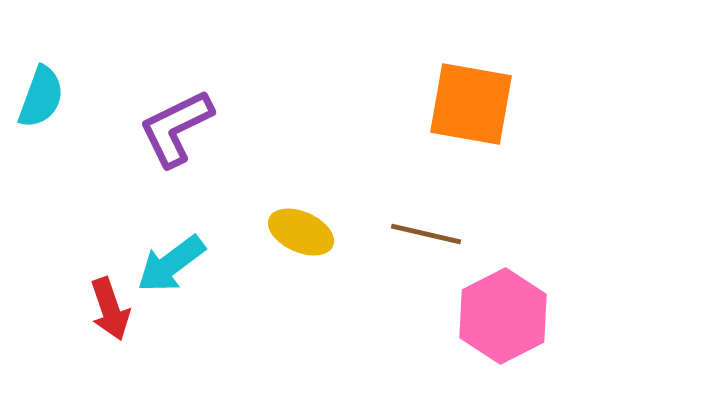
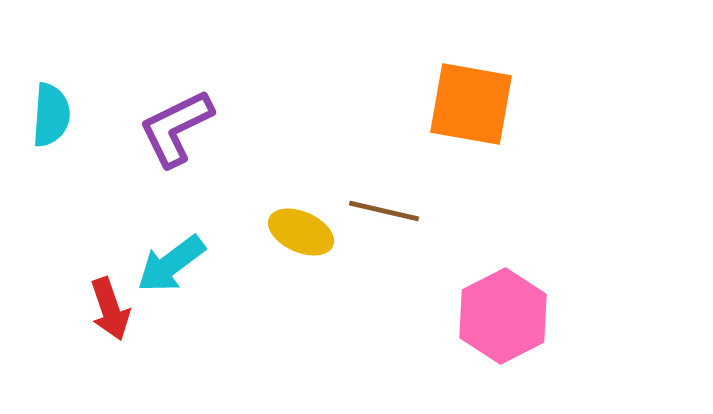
cyan semicircle: moved 10 px right, 18 px down; rotated 16 degrees counterclockwise
brown line: moved 42 px left, 23 px up
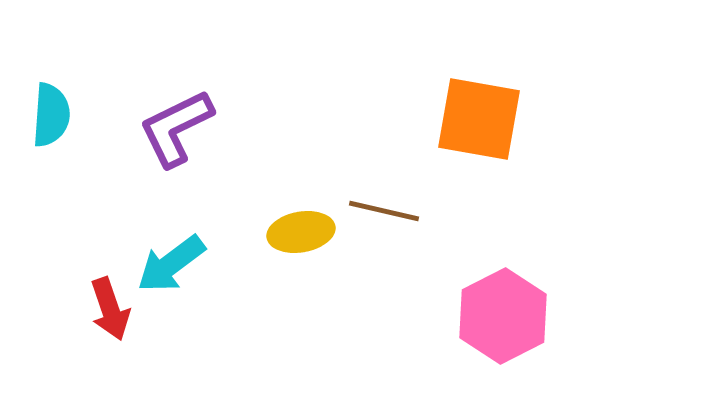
orange square: moved 8 px right, 15 px down
yellow ellipse: rotated 34 degrees counterclockwise
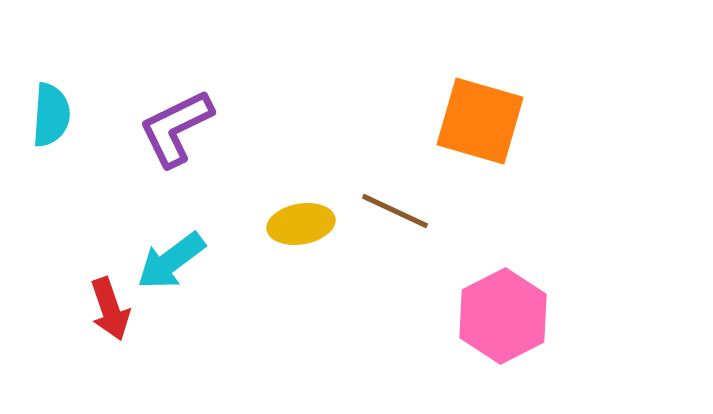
orange square: moved 1 px right, 2 px down; rotated 6 degrees clockwise
brown line: moved 11 px right; rotated 12 degrees clockwise
yellow ellipse: moved 8 px up
cyan arrow: moved 3 px up
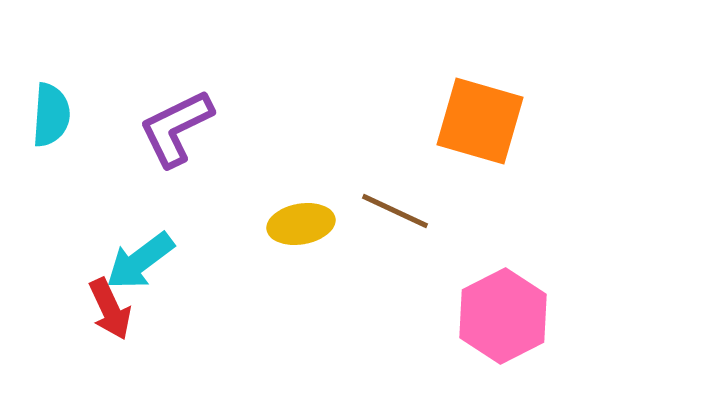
cyan arrow: moved 31 px left
red arrow: rotated 6 degrees counterclockwise
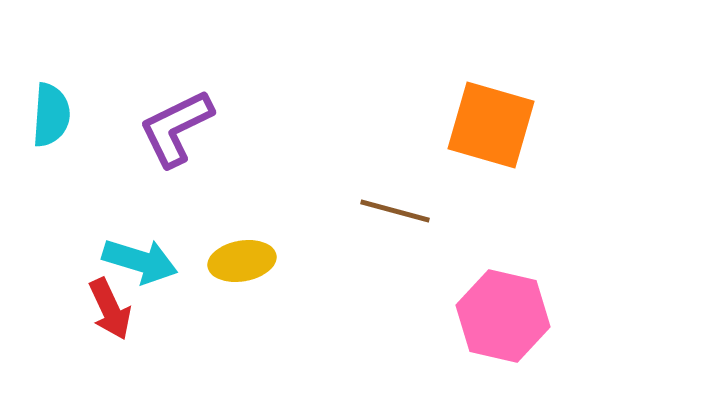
orange square: moved 11 px right, 4 px down
brown line: rotated 10 degrees counterclockwise
yellow ellipse: moved 59 px left, 37 px down
cyan arrow: rotated 126 degrees counterclockwise
pink hexagon: rotated 20 degrees counterclockwise
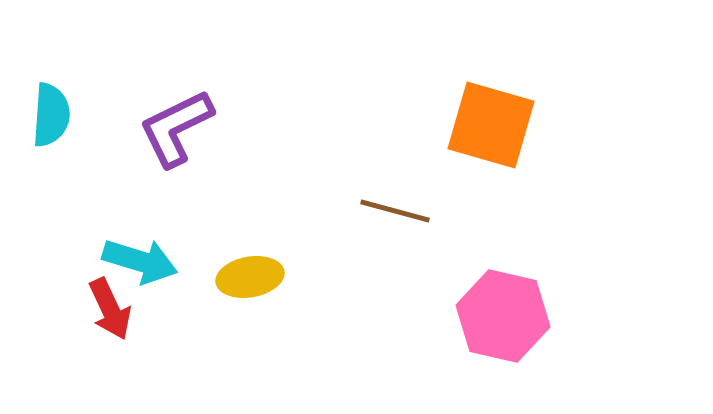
yellow ellipse: moved 8 px right, 16 px down
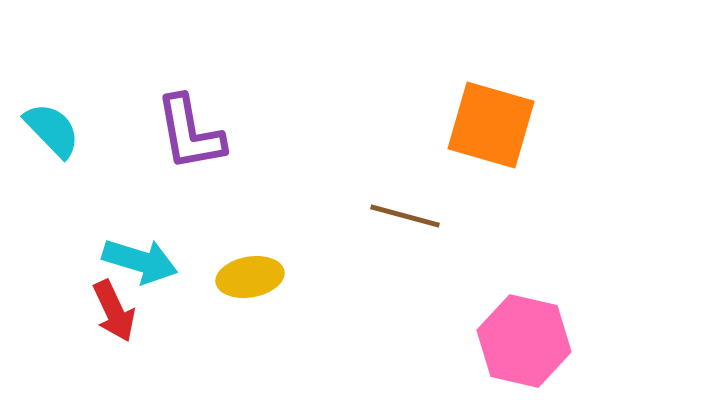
cyan semicircle: moved 1 px right, 15 px down; rotated 48 degrees counterclockwise
purple L-shape: moved 14 px right, 5 px down; rotated 74 degrees counterclockwise
brown line: moved 10 px right, 5 px down
red arrow: moved 4 px right, 2 px down
pink hexagon: moved 21 px right, 25 px down
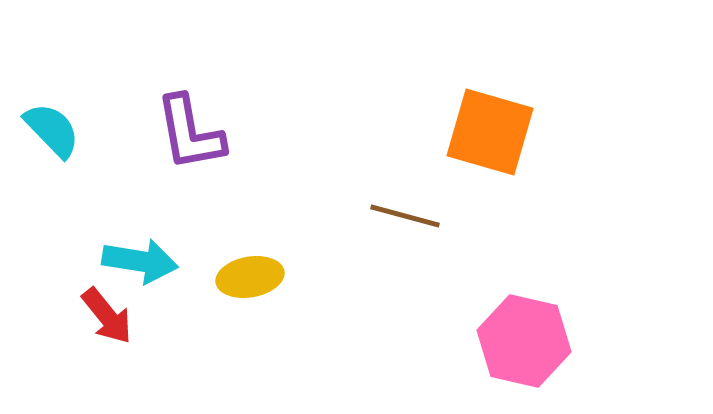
orange square: moved 1 px left, 7 px down
cyan arrow: rotated 8 degrees counterclockwise
red arrow: moved 7 px left, 5 px down; rotated 14 degrees counterclockwise
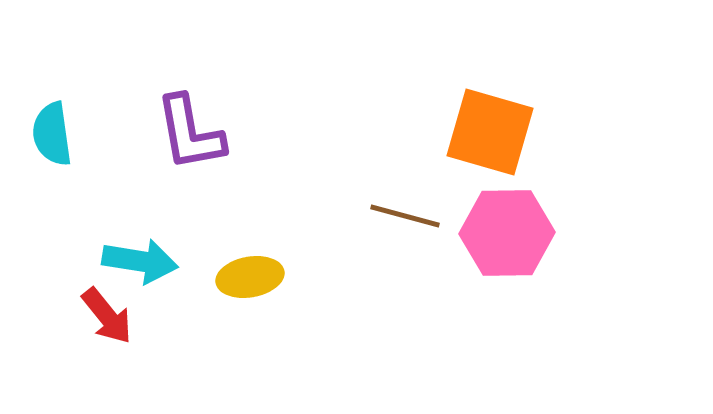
cyan semicircle: moved 4 px down; rotated 144 degrees counterclockwise
pink hexagon: moved 17 px left, 108 px up; rotated 14 degrees counterclockwise
